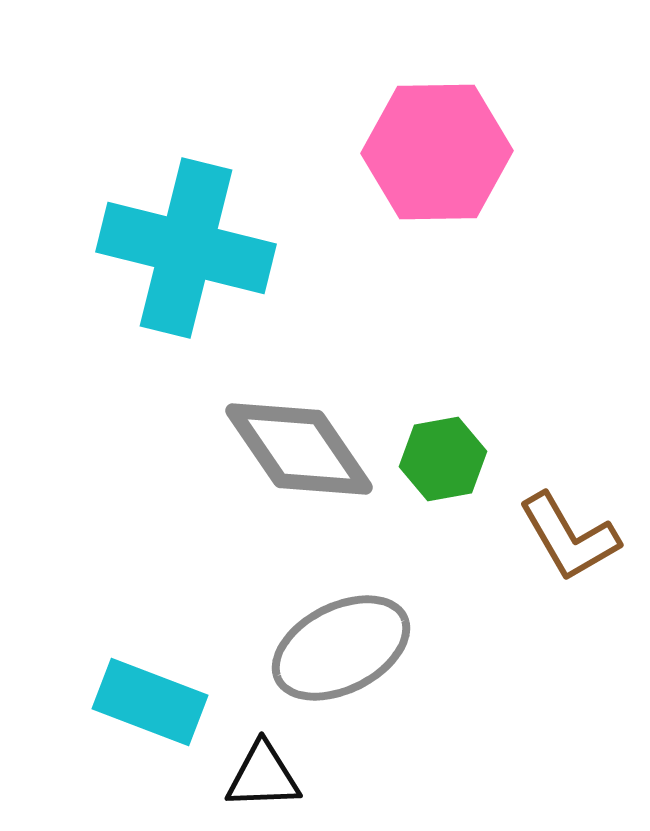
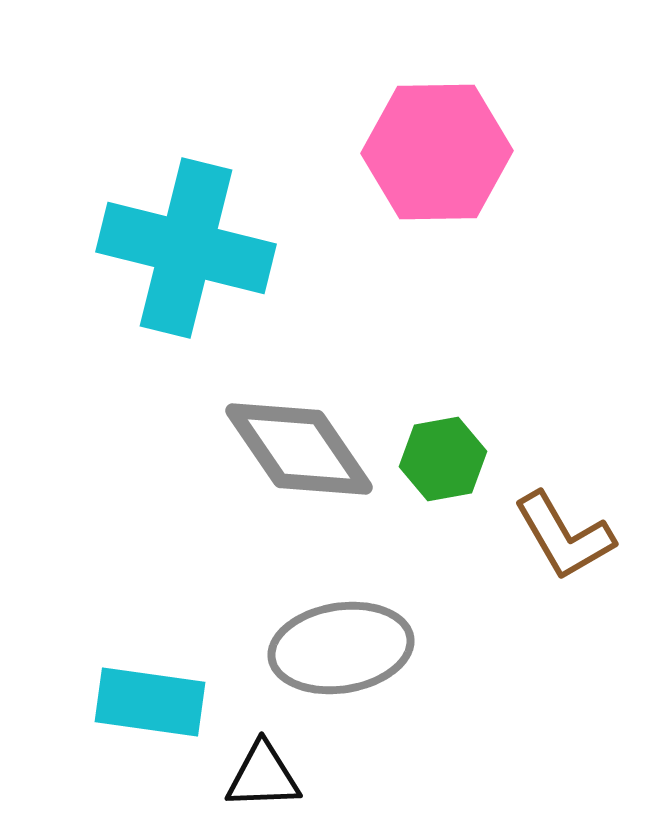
brown L-shape: moved 5 px left, 1 px up
gray ellipse: rotated 18 degrees clockwise
cyan rectangle: rotated 13 degrees counterclockwise
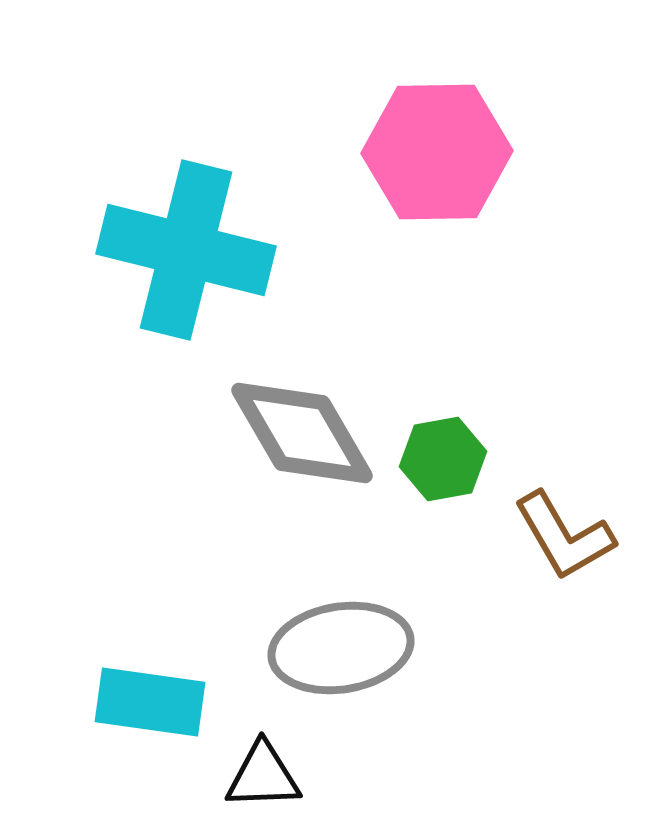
cyan cross: moved 2 px down
gray diamond: moved 3 px right, 16 px up; rotated 4 degrees clockwise
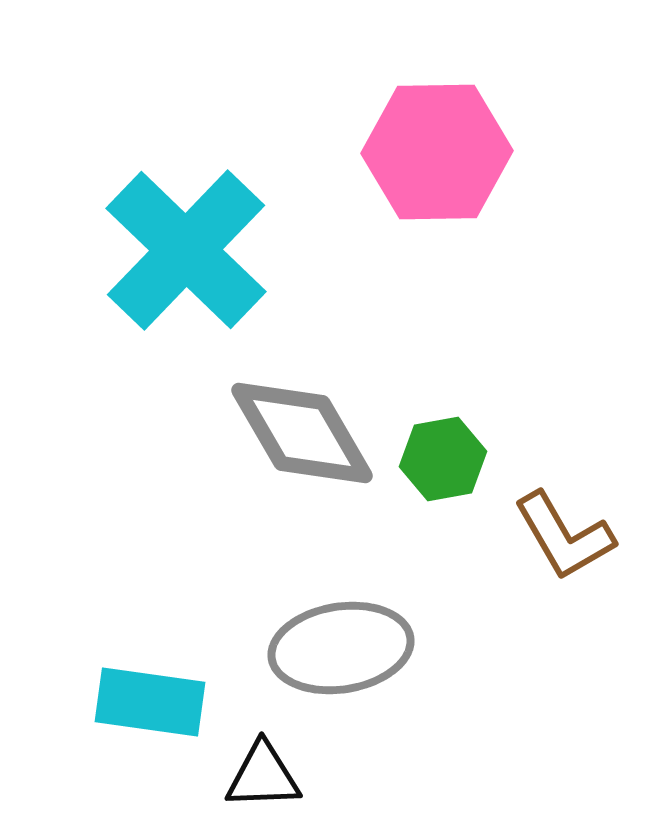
cyan cross: rotated 30 degrees clockwise
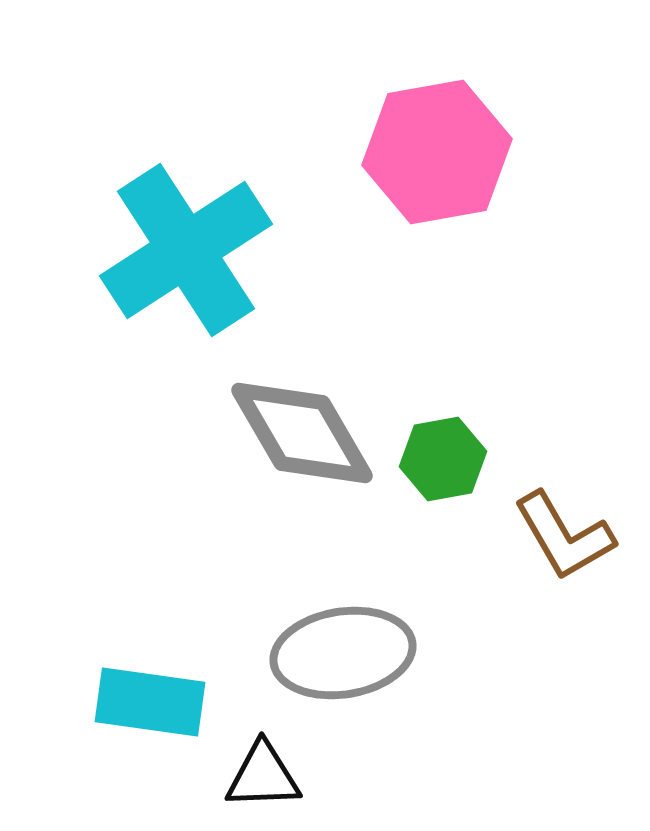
pink hexagon: rotated 9 degrees counterclockwise
cyan cross: rotated 13 degrees clockwise
gray ellipse: moved 2 px right, 5 px down
